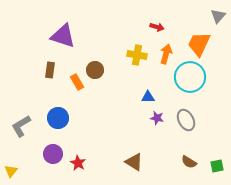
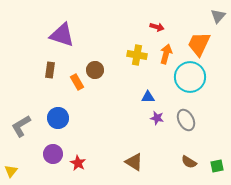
purple triangle: moved 1 px left, 1 px up
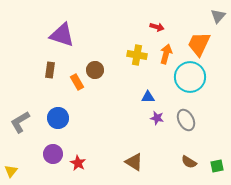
gray L-shape: moved 1 px left, 4 px up
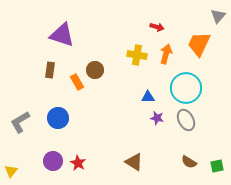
cyan circle: moved 4 px left, 11 px down
purple circle: moved 7 px down
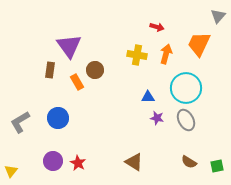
purple triangle: moved 7 px right, 11 px down; rotated 36 degrees clockwise
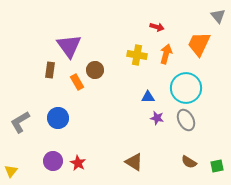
gray triangle: rotated 21 degrees counterclockwise
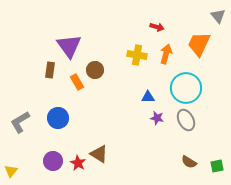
brown triangle: moved 35 px left, 8 px up
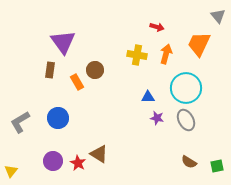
purple triangle: moved 6 px left, 4 px up
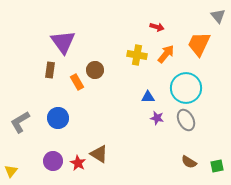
orange arrow: rotated 24 degrees clockwise
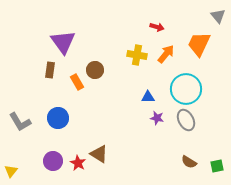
cyan circle: moved 1 px down
gray L-shape: rotated 90 degrees counterclockwise
